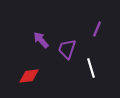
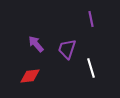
purple line: moved 6 px left, 10 px up; rotated 35 degrees counterclockwise
purple arrow: moved 5 px left, 4 px down
red diamond: moved 1 px right
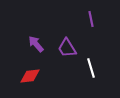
purple trapezoid: moved 1 px up; rotated 50 degrees counterclockwise
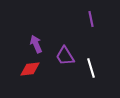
purple arrow: rotated 18 degrees clockwise
purple trapezoid: moved 2 px left, 8 px down
red diamond: moved 7 px up
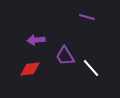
purple line: moved 4 px left, 2 px up; rotated 63 degrees counterclockwise
purple arrow: moved 4 px up; rotated 72 degrees counterclockwise
white line: rotated 24 degrees counterclockwise
